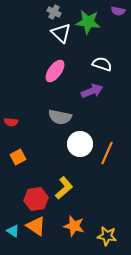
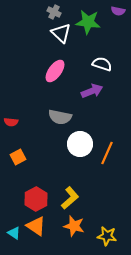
yellow L-shape: moved 6 px right, 10 px down
red hexagon: rotated 20 degrees counterclockwise
cyan triangle: moved 1 px right, 2 px down
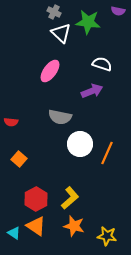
pink ellipse: moved 5 px left
orange square: moved 1 px right, 2 px down; rotated 21 degrees counterclockwise
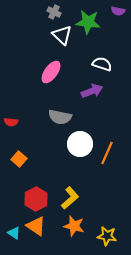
white triangle: moved 1 px right, 2 px down
pink ellipse: moved 1 px right, 1 px down
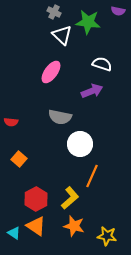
orange line: moved 15 px left, 23 px down
